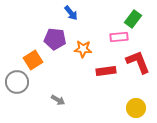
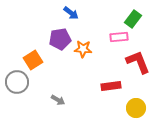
blue arrow: rotated 14 degrees counterclockwise
purple pentagon: moved 5 px right; rotated 15 degrees counterclockwise
red rectangle: moved 5 px right, 15 px down
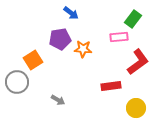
red L-shape: rotated 76 degrees clockwise
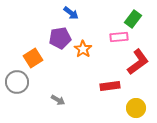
purple pentagon: moved 1 px up
orange star: rotated 30 degrees clockwise
orange square: moved 2 px up
red rectangle: moved 1 px left
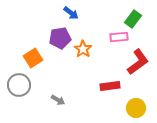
gray circle: moved 2 px right, 3 px down
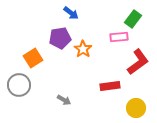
gray arrow: moved 6 px right
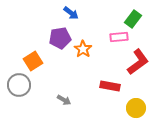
orange square: moved 3 px down
red rectangle: rotated 18 degrees clockwise
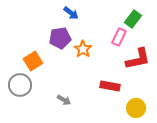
pink rectangle: rotated 60 degrees counterclockwise
red L-shape: moved 3 px up; rotated 24 degrees clockwise
gray circle: moved 1 px right
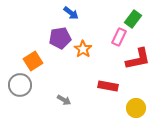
red rectangle: moved 2 px left
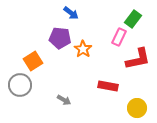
purple pentagon: rotated 15 degrees clockwise
yellow circle: moved 1 px right
